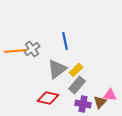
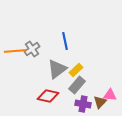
red diamond: moved 2 px up
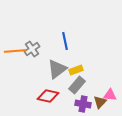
yellow rectangle: rotated 24 degrees clockwise
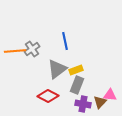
gray rectangle: rotated 18 degrees counterclockwise
red diamond: rotated 15 degrees clockwise
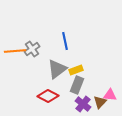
purple cross: rotated 28 degrees clockwise
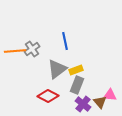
brown triangle: rotated 24 degrees counterclockwise
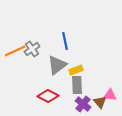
orange line: rotated 20 degrees counterclockwise
gray triangle: moved 4 px up
gray rectangle: rotated 24 degrees counterclockwise
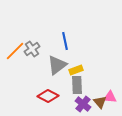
orange line: rotated 20 degrees counterclockwise
pink triangle: moved 2 px down
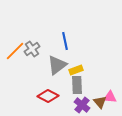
purple cross: moved 1 px left, 1 px down
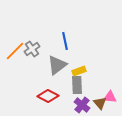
yellow rectangle: moved 3 px right, 1 px down
brown triangle: moved 1 px down
